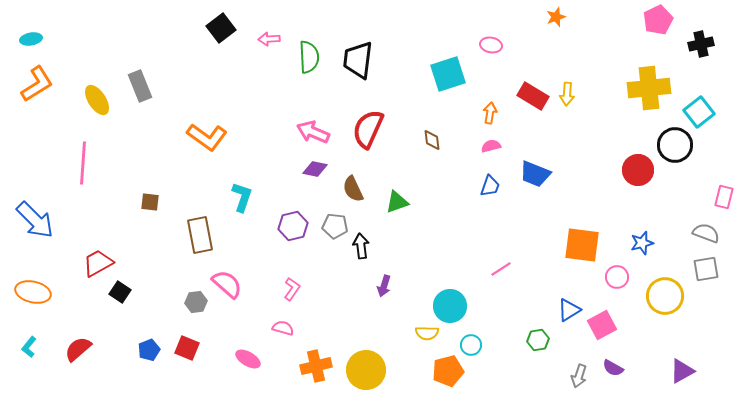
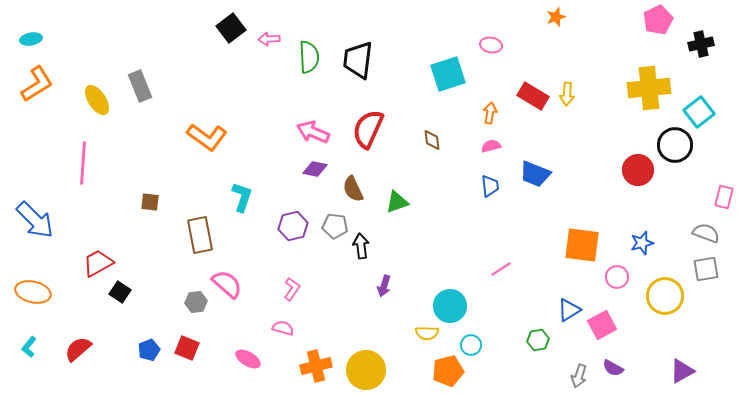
black square at (221, 28): moved 10 px right
blue trapezoid at (490, 186): rotated 25 degrees counterclockwise
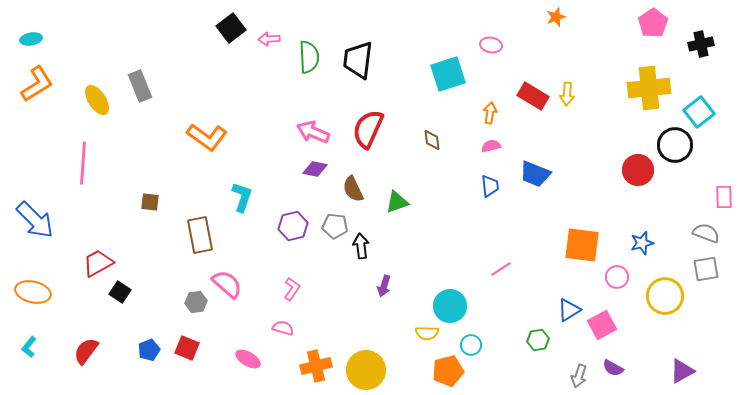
pink pentagon at (658, 20): moved 5 px left, 3 px down; rotated 8 degrees counterclockwise
pink rectangle at (724, 197): rotated 15 degrees counterclockwise
red semicircle at (78, 349): moved 8 px right, 2 px down; rotated 12 degrees counterclockwise
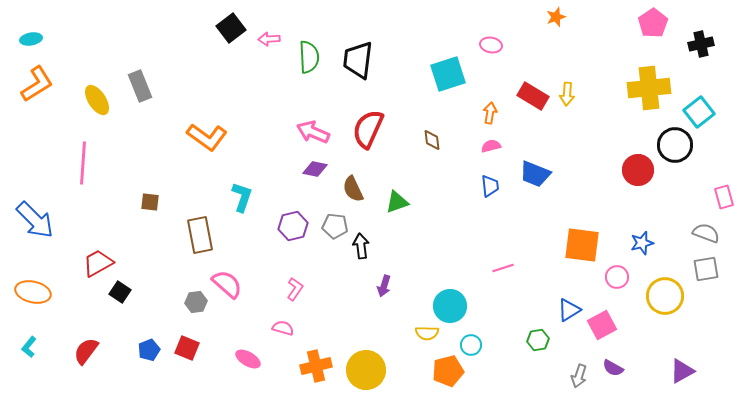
pink rectangle at (724, 197): rotated 15 degrees counterclockwise
pink line at (501, 269): moved 2 px right, 1 px up; rotated 15 degrees clockwise
pink L-shape at (292, 289): moved 3 px right
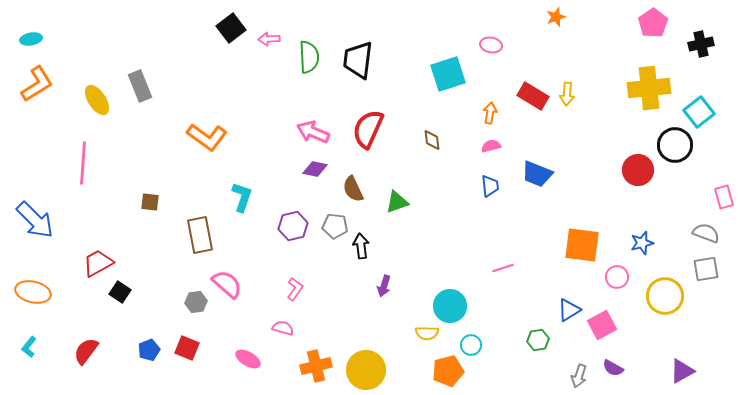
blue trapezoid at (535, 174): moved 2 px right
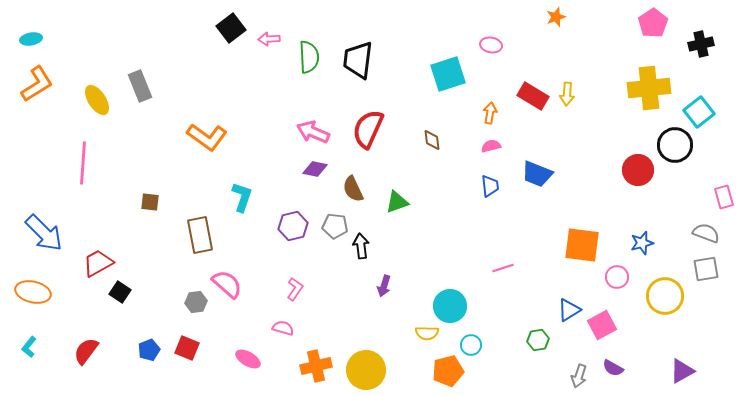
blue arrow at (35, 220): moved 9 px right, 13 px down
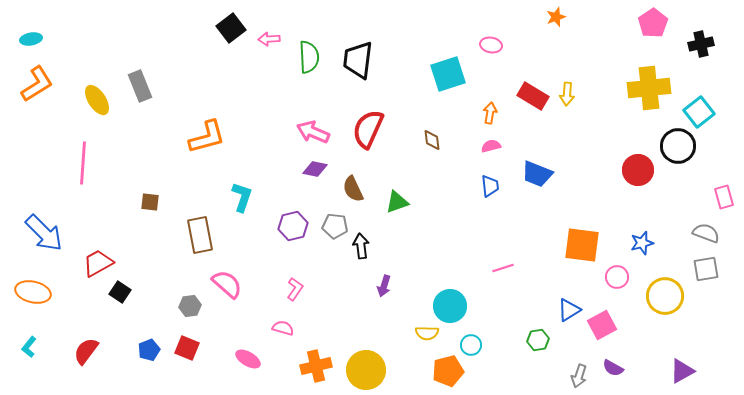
orange L-shape at (207, 137): rotated 51 degrees counterclockwise
black circle at (675, 145): moved 3 px right, 1 px down
gray hexagon at (196, 302): moved 6 px left, 4 px down
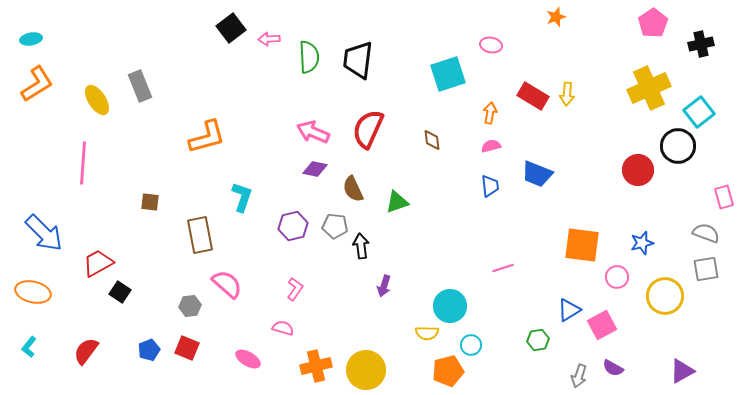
yellow cross at (649, 88): rotated 18 degrees counterclockwise
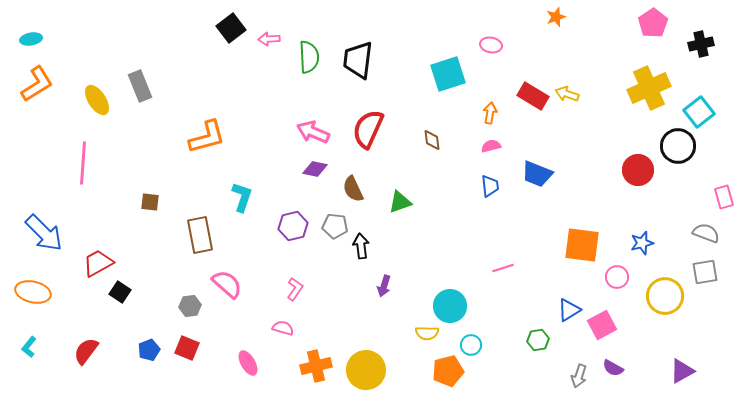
yellow arrow at (567, 94): rotated 105 degrees clockwise
green triangle at (397, 202): moved 3 px right
gray square at (706, 269): moved 1 px left, 3 px down
pink ellipse at (248, 359): moved 4 px down; rotated 30 degrees clockwise
